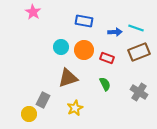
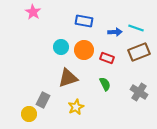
yellow star: moved 1 px right, 1 px up
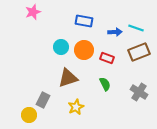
pink star: rotated 21 degrees clockwise
yellow circle: moved 1 px down
